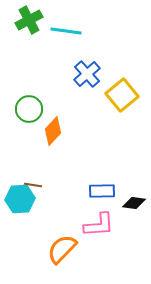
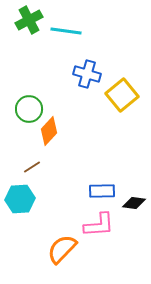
blue cross: rotated 32 degrees counterclockwise
orange diamond: moved 4 px left
brown line: moved 1 px left, 18 px up; rotated 42 degrees counterclockwise
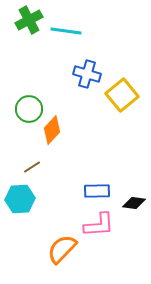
orange diamond: moved 3 px right, 1 px up
blue rectangle: moved 5 px left
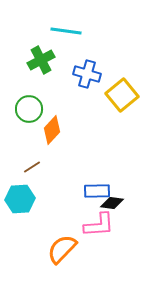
green cross: moved 12 px right, 40 px down
black diamond: moved 22 px left
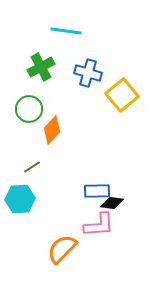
green cross: moved 7 px down
blue cross: moved 1 px right, 1 px up
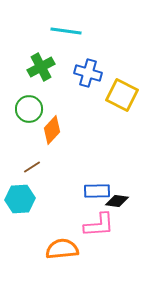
yellow square: rotated 24 degrees counterclockwise
black diamond: moved 5 px right, 2 px up
orange semicircle: rotated 40 degrees clockwise
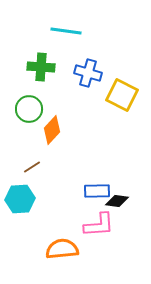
green cross: rotated 32 degrees clockwise
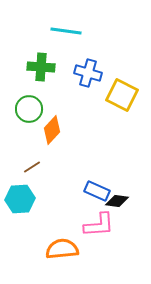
blue rectangle: rotated 25 degrees clockwise
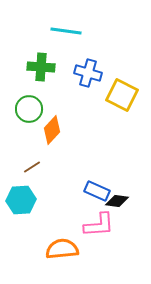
cyan hexagon: moved 1 px right, 1 px down
